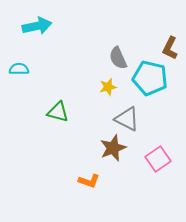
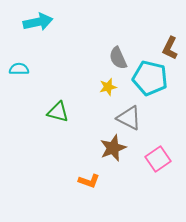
cyan arrow: moved 1 px right, 4 px up
gray triangle: moved 2 px right, 1 px up
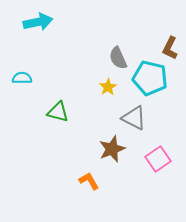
cyan semicircle: moved 3 px right, 9 px down
yellow star: rotated 18 degrees counterclockwise
gray triangle: moved 5 px right
brown star: moved 1 px left, 1 px down
orange L-shape: rotated 140 degrees counterclockwise
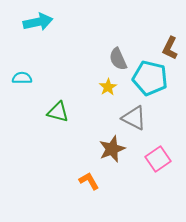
gray semicircle: moved 1 px down
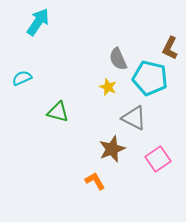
cyan arrow: rotated 44 degrees counterclockwise
cyan semicircle: rotated 24 degrees counterclockwise
yellow star: rotated 18 degrees counterclockwise
orange L-shape: moved 6 px right
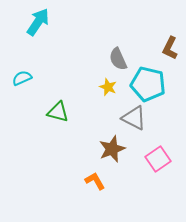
cyan pentagon: moved 2 px left, 6 px down
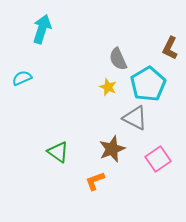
cyan arrow: moved 4 px right, 7 px down; rotated 16 degrees counterclockwise
cyan pentagon: rotated 28 degrees clockwise
green triangle: moved 40 px down; rotated 20 degrees clockwise
gray triangle: moved 1 px right
orange L-shape: rotated 80 degrees counterclockwise
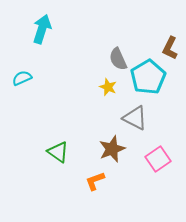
cyan pentagon: moved 7 px up
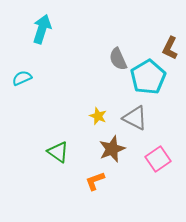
yellow star: moved 10 px left, 29 px down
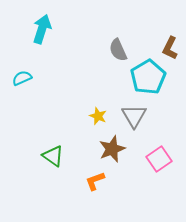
gray semicircle: moved 9 px up
gray triangle: moved 1 px left, 2 px up; rotated 32 degrees clockwise
green triangle: moved 5 px left, 4 px down
pink square: moved 1 px right
